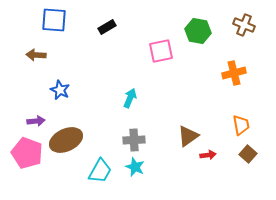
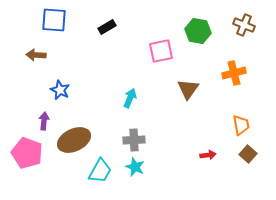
purple arrow: moved 8 px right; rotated 78 degrees counterclockwise
brown triangle: moved 47 px up; rotated 20 degrees counterclockwise
brown ellipse: moved 8 px right
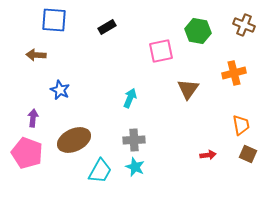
purple arrow: moved 11 px left, 3 px up
brown square: rotated 18 degrees counterclockwise
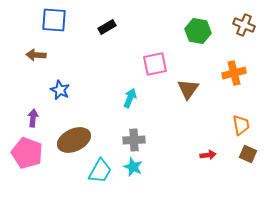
pink square: moved 6 px left, 13 px down
cyan star: moved 2 px left
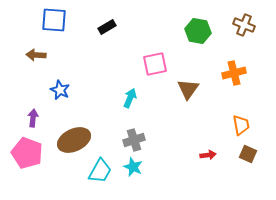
gray cross: rotated 15 degrees counterclockwise
